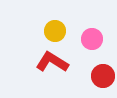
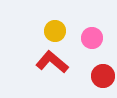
pink circle: moved 1 px up
red L-shape: rotated 8 degrees clockwise
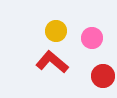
yellow circle: moved 1 px right
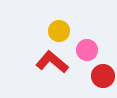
yellow circle: moved 3 px right
pink circle: moved 5 px left, 12 px down
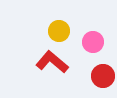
pink circle: moved 6 px right, 8 px up
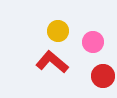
yellow circle: moved 1 px left
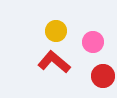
yellow circle: moved 2 px left
red L-shape: moved 2 px right
